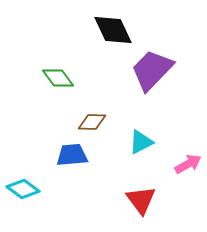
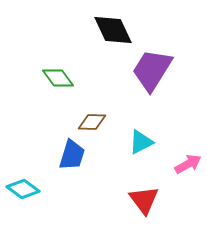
purple trapezoid: rotated 12 degrees counterclockwise
blue trapezoid: rotated 112 degrees clockwise
red triangle: moved 3 px right
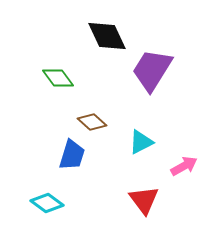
black diamond: moved 6 px left, 6 px down
brown diamond: rotated 40 degrees clockwise
pink arrow: moved 4 px left, 2 px down
cyan diamond: moved 24 px right, 14 px down
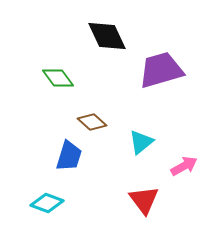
purple trapezoid: moved 9 px right; rotated 42 degrees clockwise
cyan triangle: rotated 12 degrees counterclockwise
blue trapezoid: moved 3 px left, 1 px down
cyan diamond: rotated 16 degrees counterclockwise
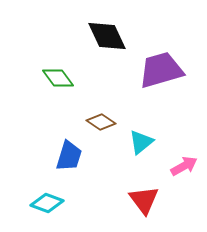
brown diamond: moved 9 px right; rotated 8 degrees counterclockwise
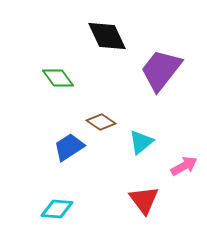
purple trapezoid: rotated 36 degrees counterclockwise
blue trapezoid: moved 9 px up; rotated 140 degrees counterclockwise
cyan diamond: moved 10 px right, 6 px down; rotated 16 degrees counterclockwise
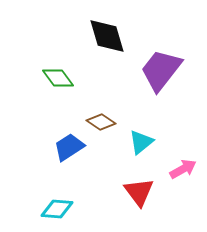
black diamond: rotated 9 degrees clockwise
pink arrow: moved 1 px left, 3 px down
red triangle: moved 5 px left, 8 px up
